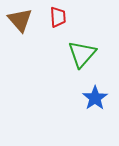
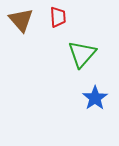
brown triangle: moved 1 px right
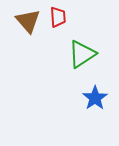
brown triangle: moved 7 px right, 1 px down
green triangle: rotated 16 degrees clockwise
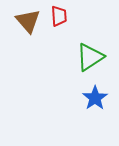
red trapezoid: moved 1 px right, 1 px up
green triangle: moved 8 px right, 3 px down
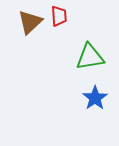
brown triangle: moved 2 px right, 1 px down; rotated 28 degrees clockwise
green triangle: rotated 24 degrees clockwise
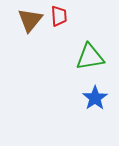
brown triangle: moved 2 px up; rotated 8 degrees counterclockwise
